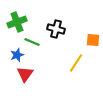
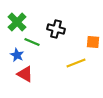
green cross: rotated 24 degrees counterclockwise
orange square: moved 2 px down
blue star: rotated 24 degrees counterclockwise
yellow line: rotated 36 degrees clockwise
red triangle: rotated 36 degrees counterclockwise
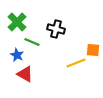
orange square: moved 8 px down
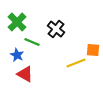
black cross: rotated 24 degrees clockwise
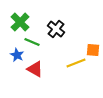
green cross: moved 3 px right
red triangle: moved 10 px right, 5 px up
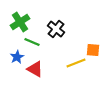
green cross: rotated 12 degrees clockwise
blue star: moved 2 px down; rotated 16 degrees clockwise
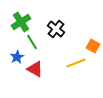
green cross: moved 1 px right
green line: rotated 35 degrees clockwise
orange square: moved 4 px up; rotated 24 degrees clockwise
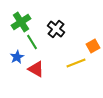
orange square: rotated 32 degrees clockwise
red triangle: moved 1 px right
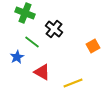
green cross: moved 4 px right, 9 px up; rotated 36 degrees counterclockwise
black cross: moved 2 px left
green line: rotated 21 degrees counterclockwise
yellow line: moved 3 px left, 20 px down
red triangle: moved 6 px right, 3 px down
